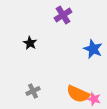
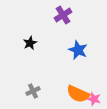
black star: rotated 16 degrees clockwise
blue star: moved 15 px left, 1 px down
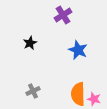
orange semicircle: rotated 65 degrees clockwise
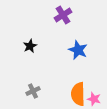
black star: moved 3 px down
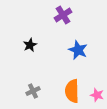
black star: moved 1 px up
orange semicircle: moved 6 px left, 3 px up
pink star: moved 3 px right, 4 px up
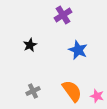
orange semicircle: rotated 145 degrees clockwise
pink star: moved 1 px down
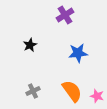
purple cross: moved 2 px right
blue star: moved 3 px down; rotated 30 degrees counterclockwise
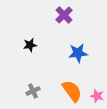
purple cross: moved 1 px left; rotated 12 degrees counterclockwise
black star: rotated 16 degrees clockwise
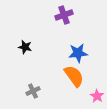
purple cross: rotated 24 degrees clockwise
black star: moved 5 px left, 2 px down; rotated 24 degrees clockwise
orange semicircle: moved 2 px right, 15 px up
pink star: rotated 16 degrees clockwise
